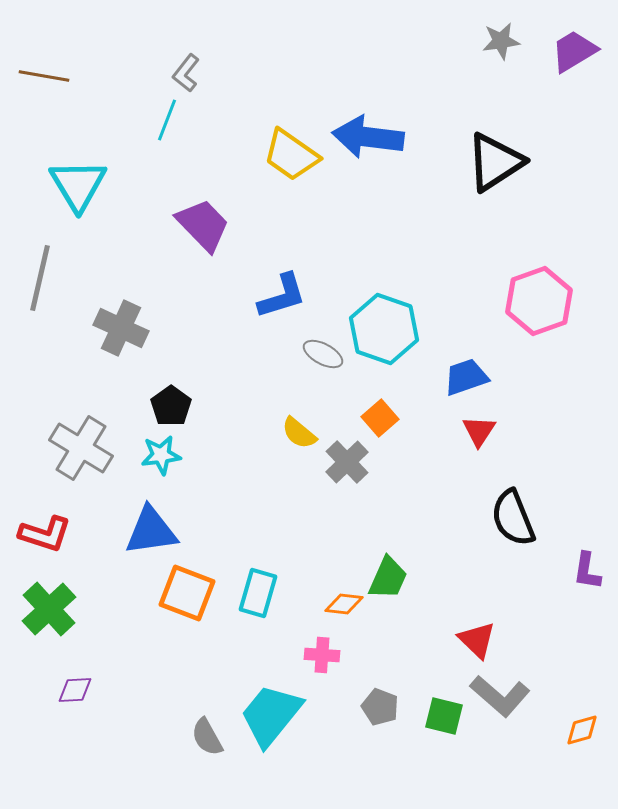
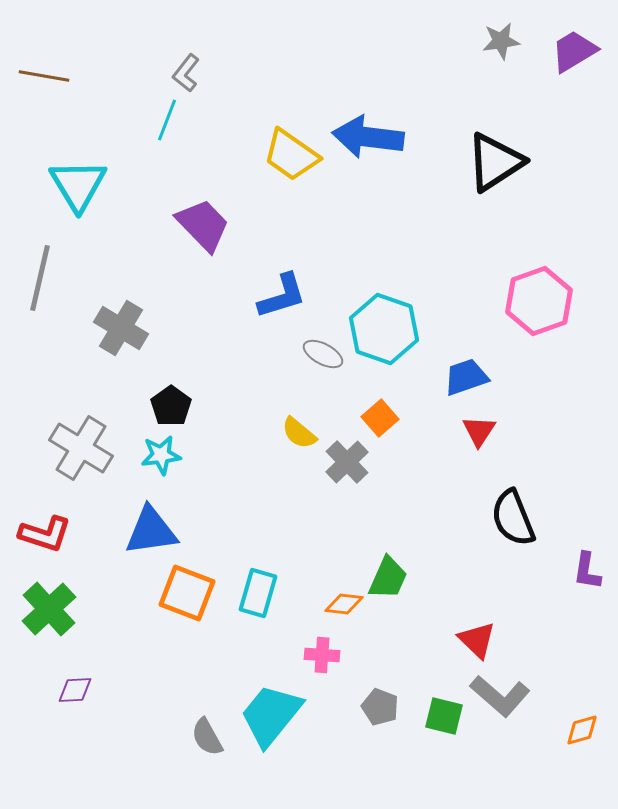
gray cross at (121, 328): rotated 6 degrees clockwise
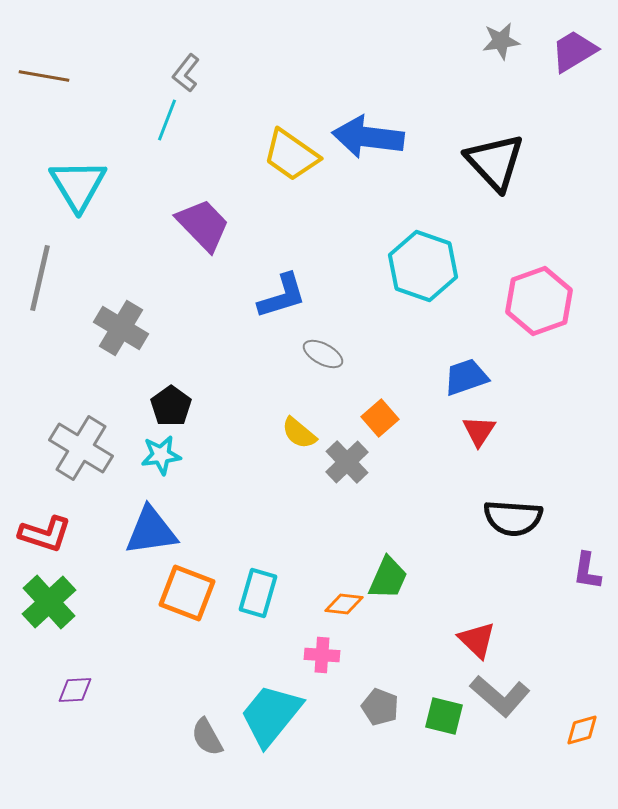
black triangle at (495, 162): rotated 40 degrees counterclockwise
cyan hexagon at (384, 329): moved 39 px right, 63 px up
black semicircle at (513, 518): rotated 64 degrees counterclockwise
green cross at (49, 609): moved 7 px up
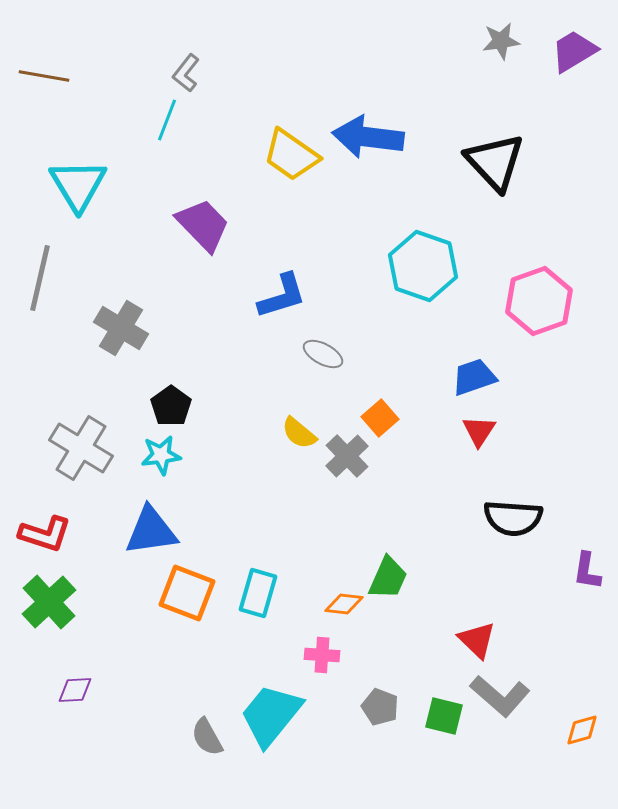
blue trapezoid at (466, 377): moved 8 px right
gray cross at (347, 462): moved 6 px up
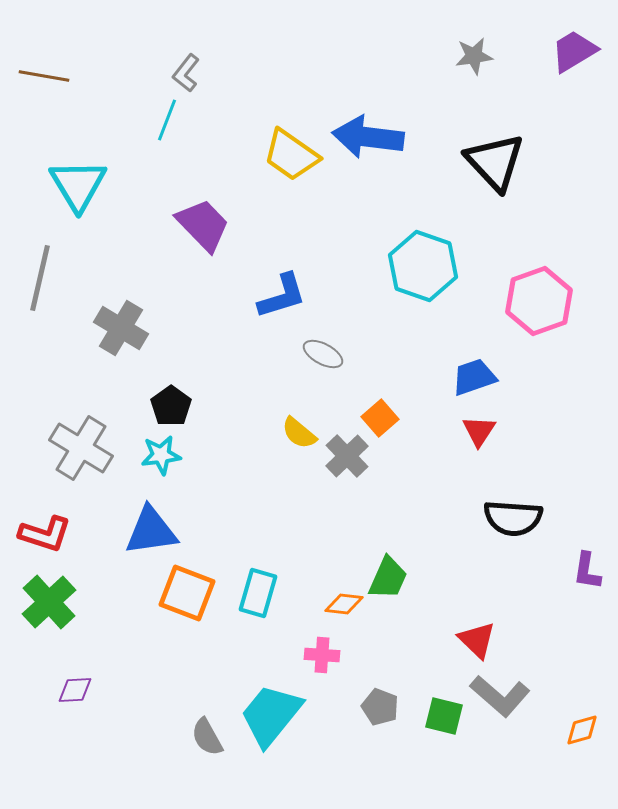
gray star at (501, 41): moved 27 px left, 15 px down
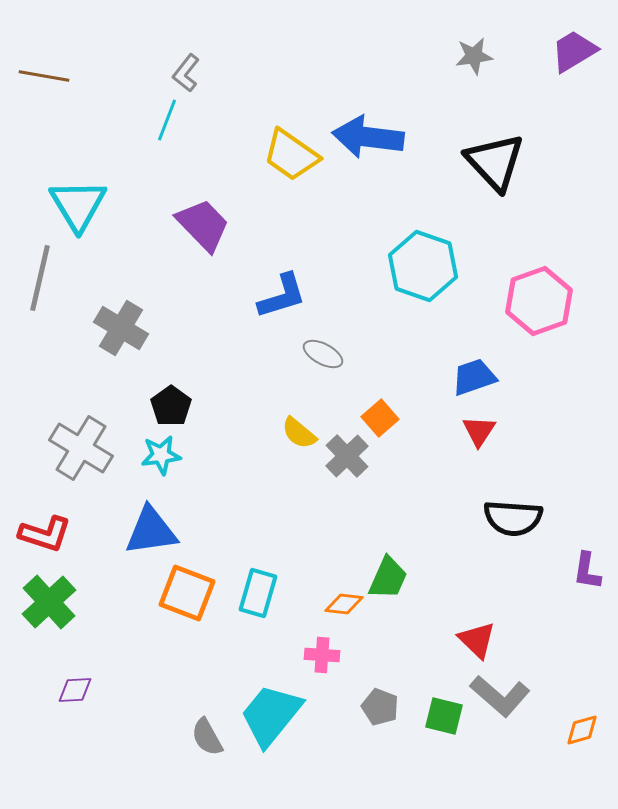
cyan triangle at (78, 185): moved 20 px down
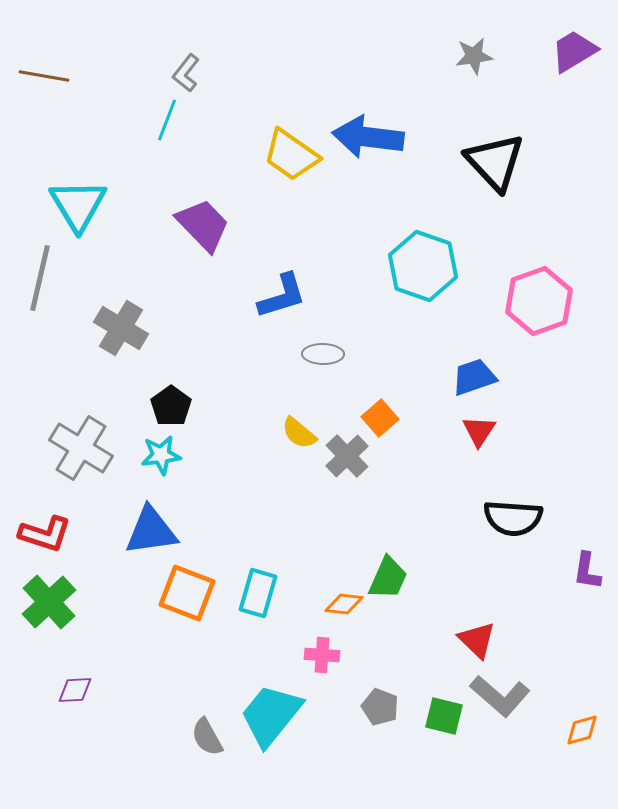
gray ellipse at (323, 354): rotated 27 degrees counterclockwise
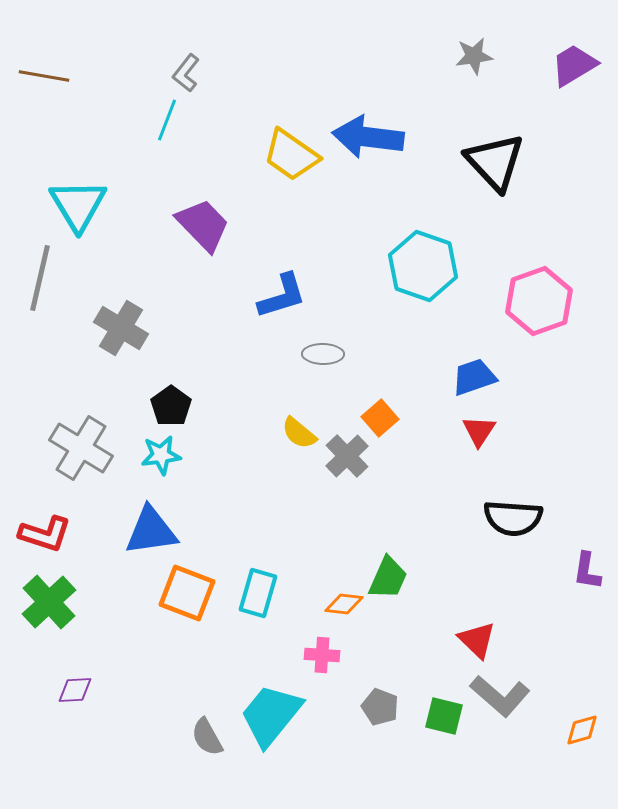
purple trapezoid at (574, 51): moved 14 px down
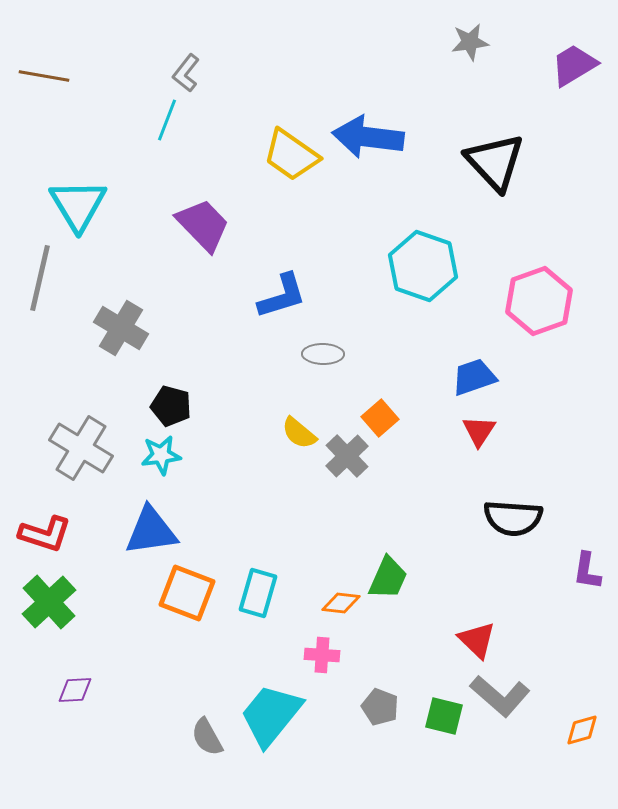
gray star at (474, 56): moved 4 px left, 14 px up
black pentagon at (171, 406): rotated 21 degrees counterclockwise
orange diamond at (344, 604): moved 3 px left, 1 px up
